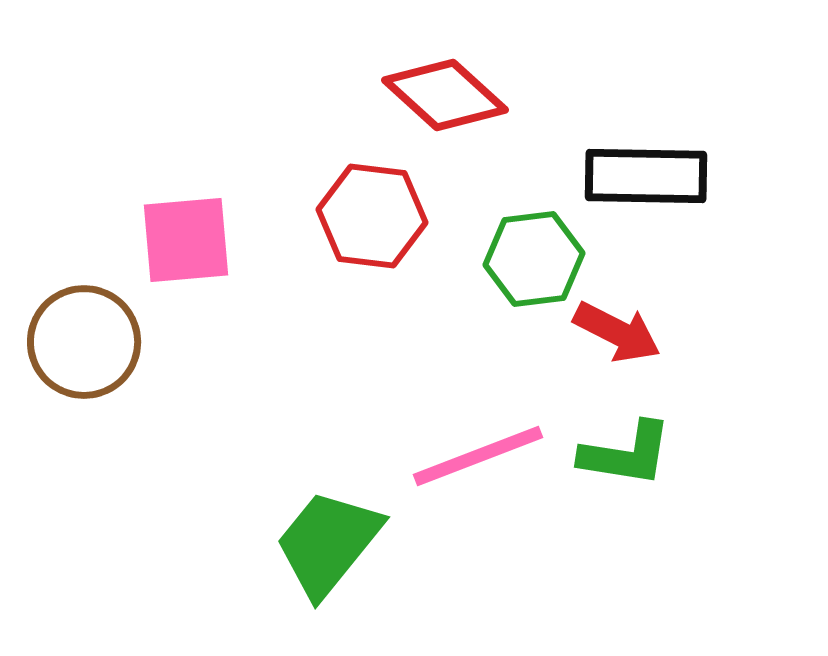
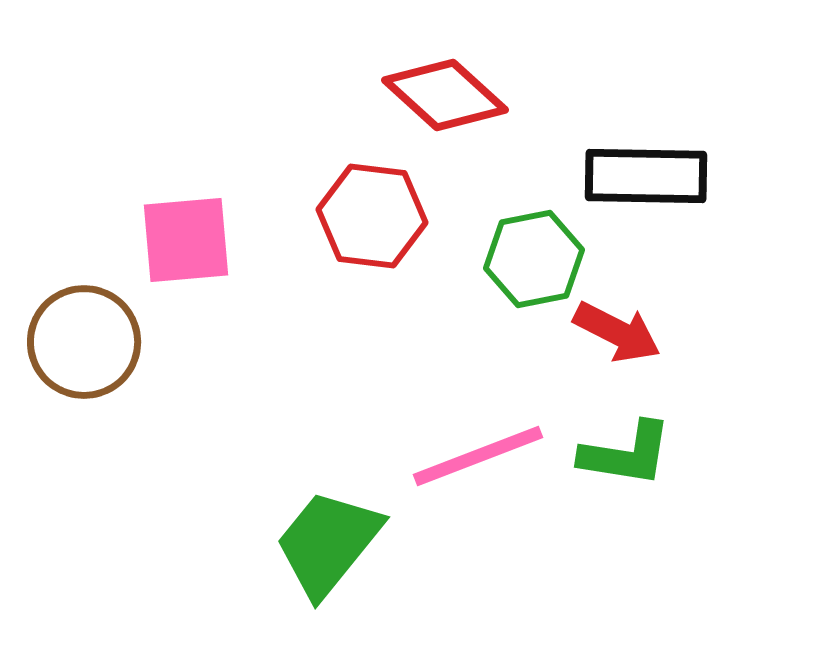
green hexagon: rotated 4 degrees counterclockwise
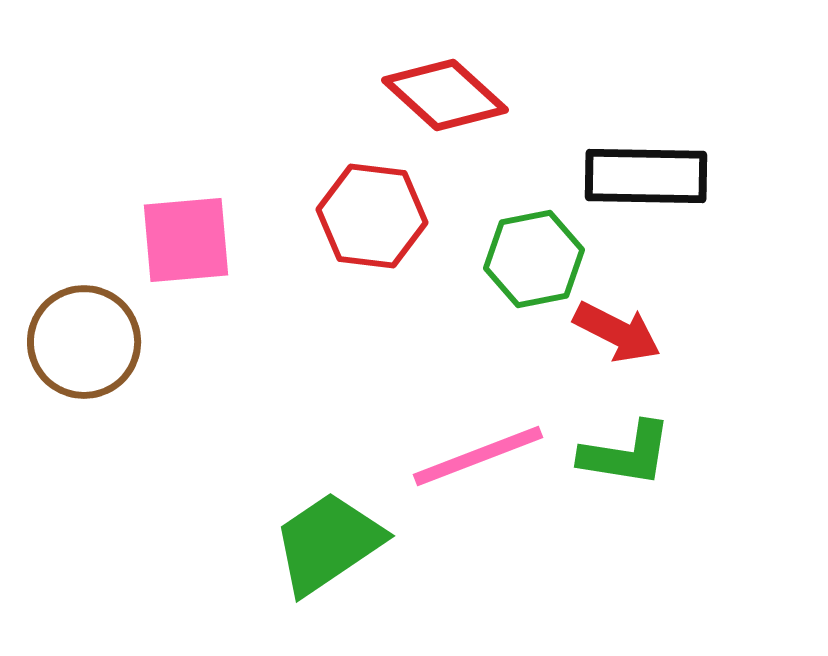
green trapezoid: rotated 17 degrees clockwise
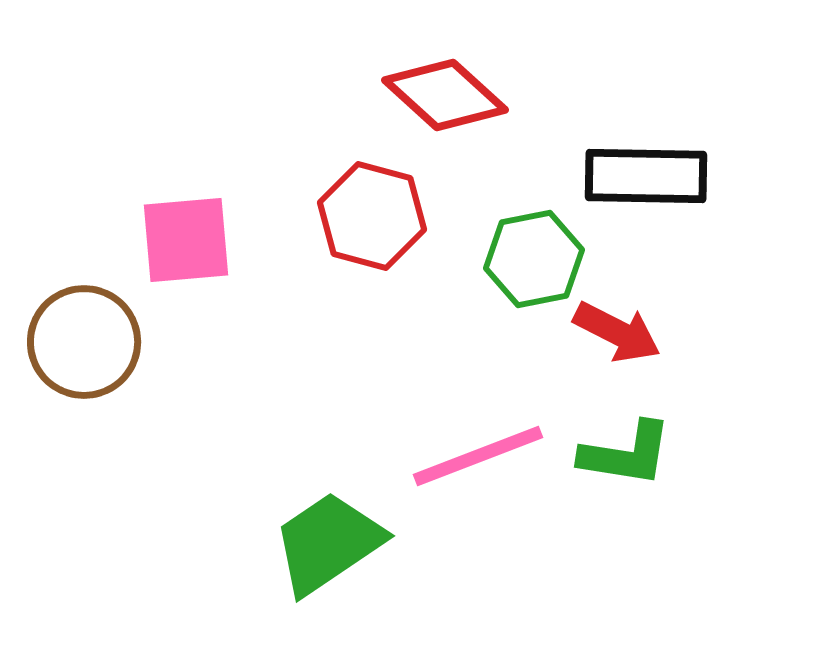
red hexagon: rotated 8 degrees clockwise
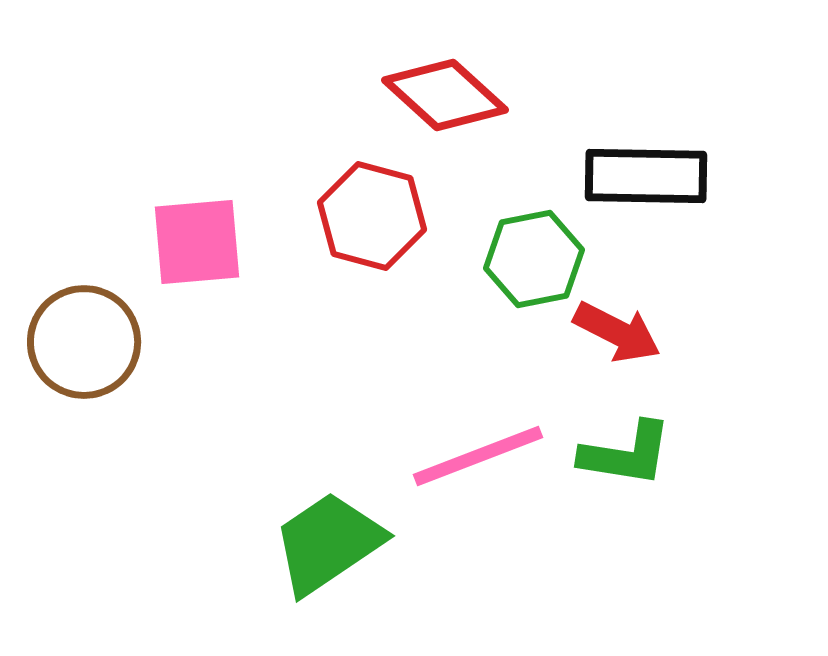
pink square: moved 11 px right, 2 px down
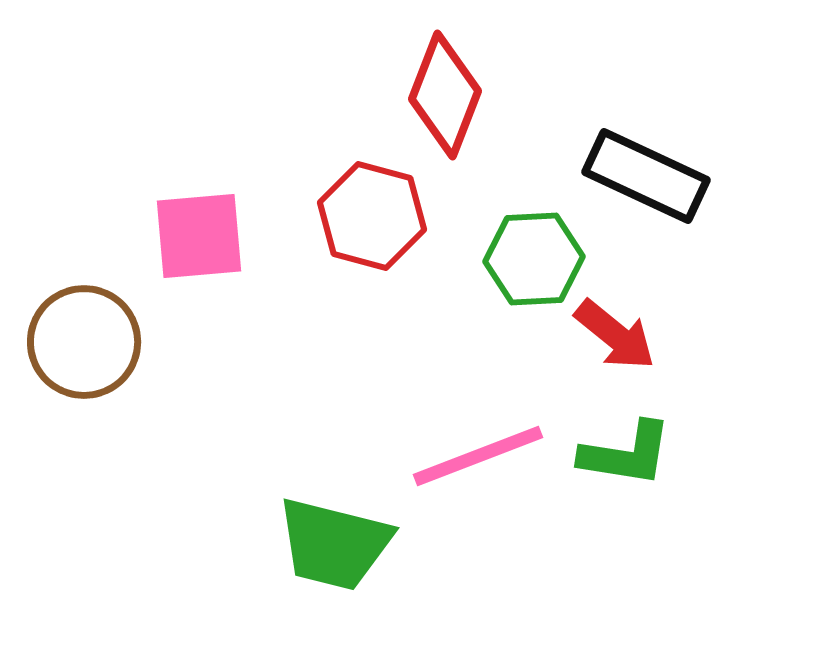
red diamond: rotated 69 degrees clockwise
black rectangle: rotated 24 degrees clockwise
pink square: moved 2 px right, 6 px up
green hexagon: rotated 8 degrees clockwise
red arrow: moved 2 px left, 3 px down; rotated 12 degrees clockwise
green trapezoid: moved 6 px right, 1 px down; rotated 132 degrees counterclockwise
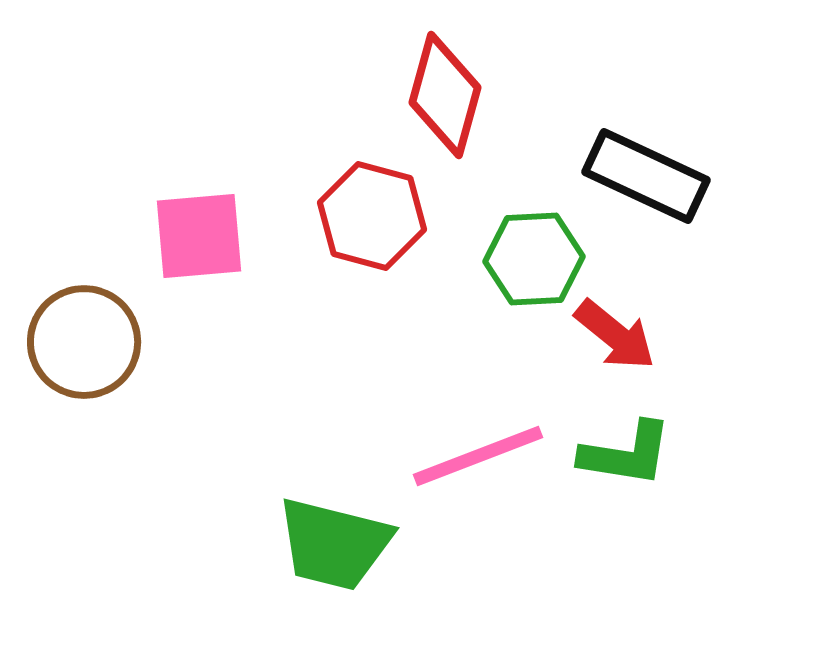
red diamond: rotated 6 degrees counterclockwise
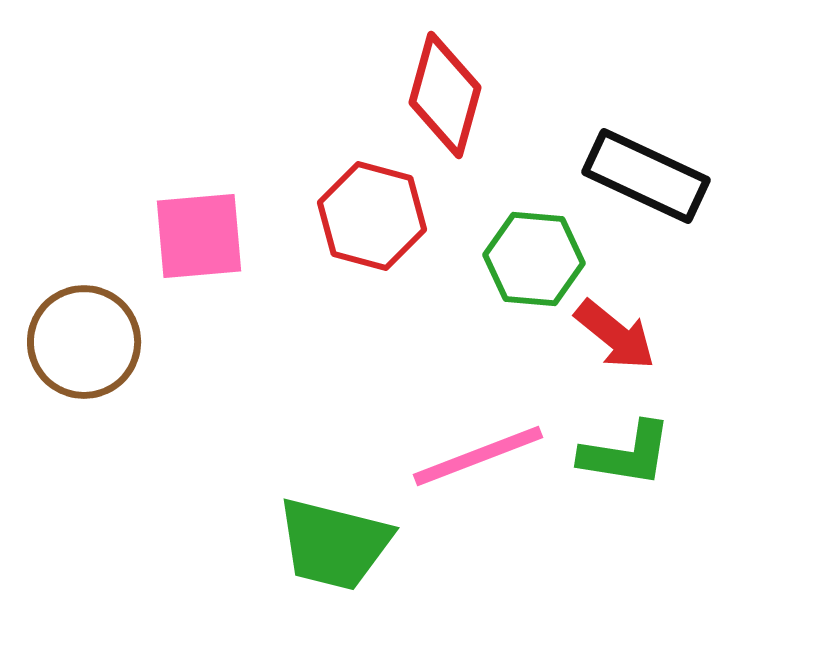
green hexagon: rotated 8 degrees clockwise
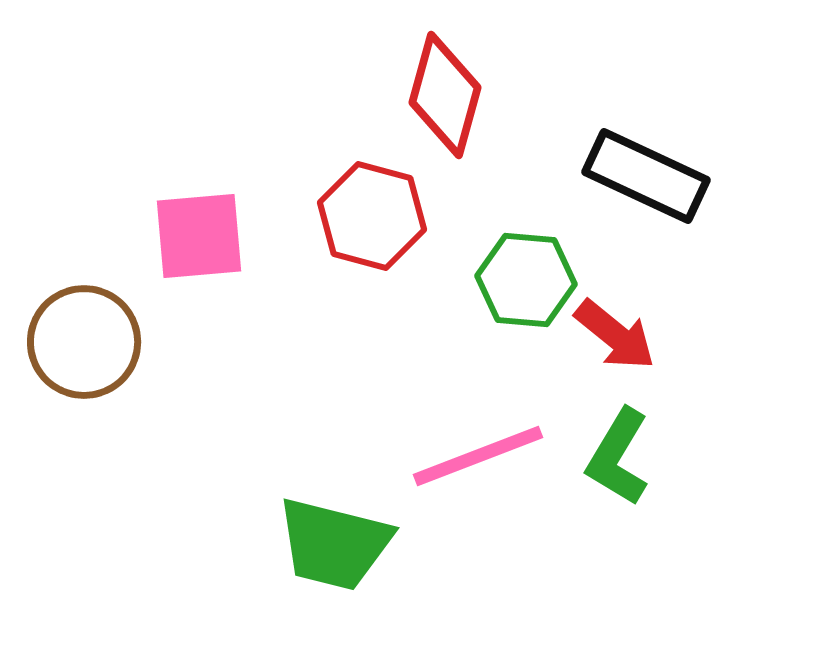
green hexagon: moved 8 px left, 21 px down
green L-shape: moved 8 px left, 3 px down; rotated 112 degrees clockwise
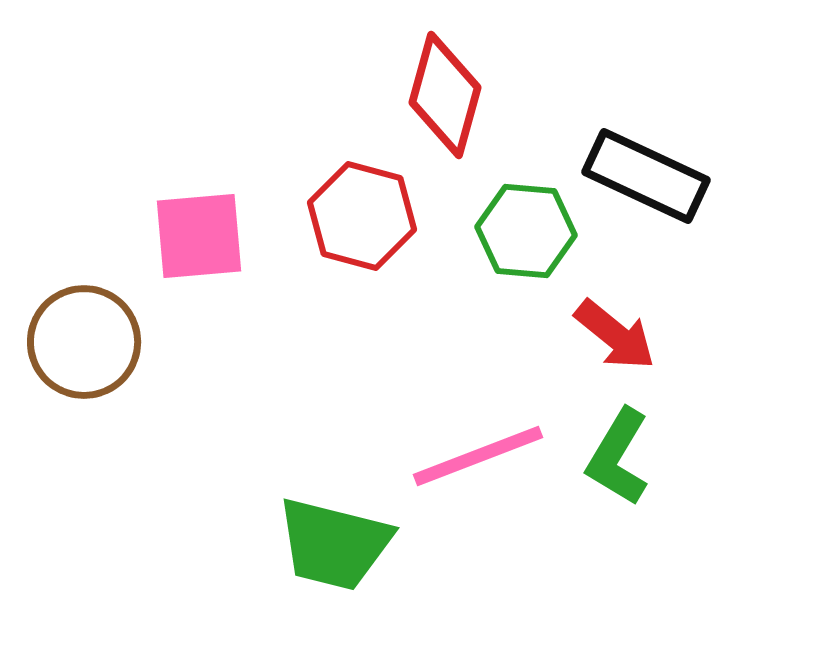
red hexagon: moved 10 px left
green hexagon: moved 49 px up
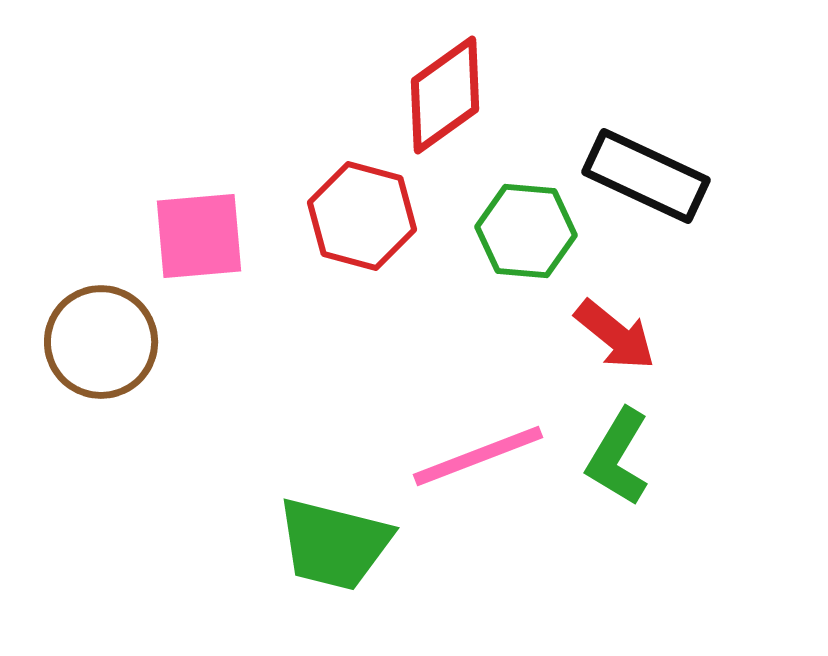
red diamond: rotated 39 degrees clockwise
brown circle: moved 17 px right
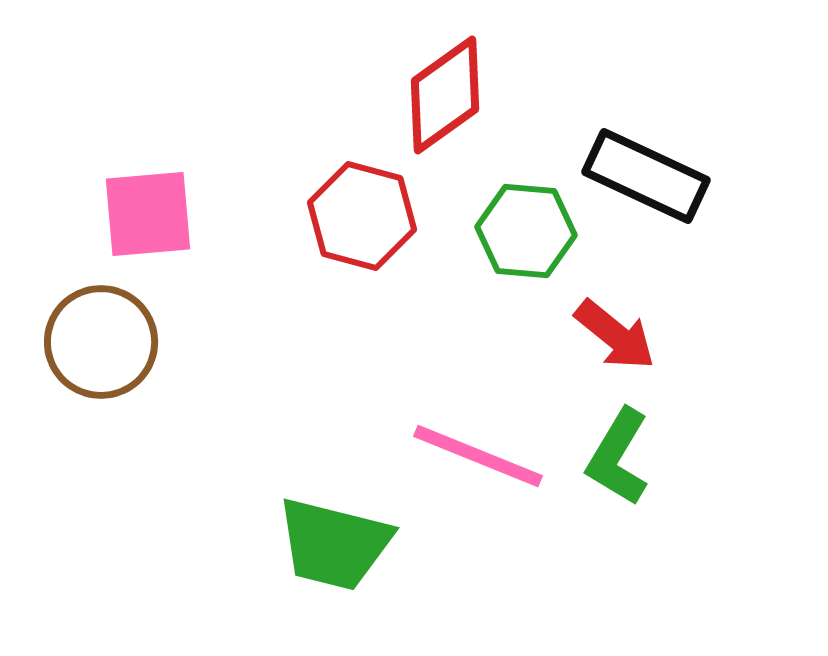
pink square: moved 51 px left, 22 px up
pink line: rotated 43 degrees clockwise
